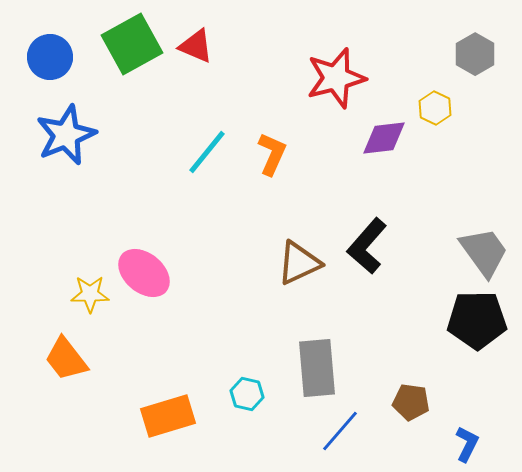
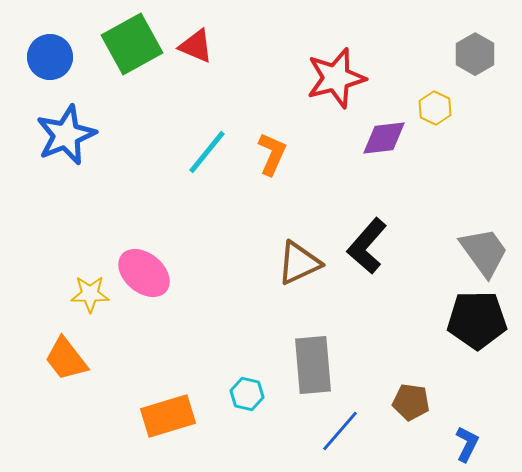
gray rectangle: moved 4 px left, 3 px up
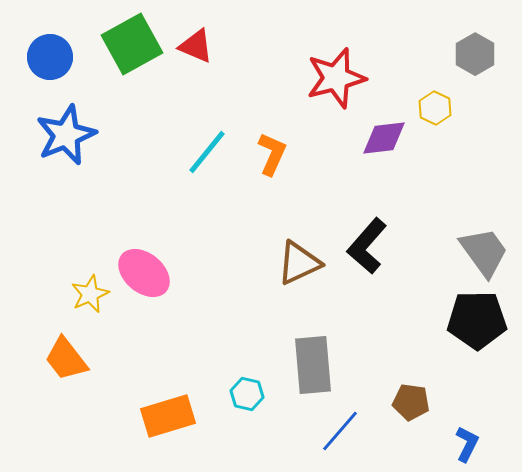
yellow star: rotated 24 degrees counterclockwise
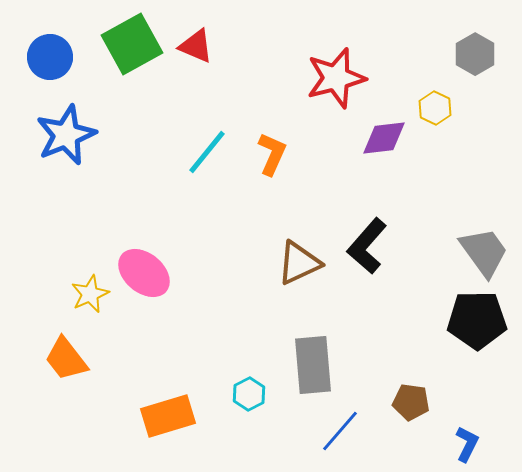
cyan hexagon: moved 2 px right; rotated 20 degrees clockwise
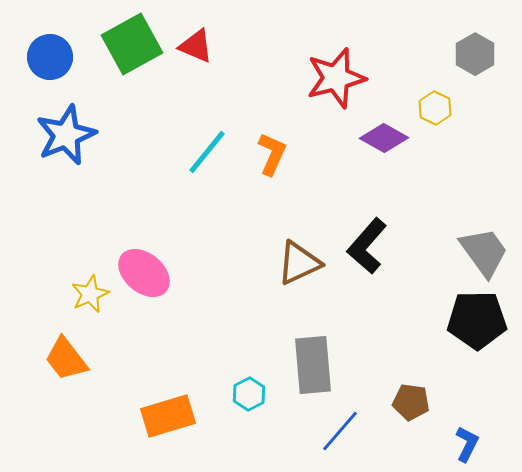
purple diamond: rotated 36 degrees clockwise
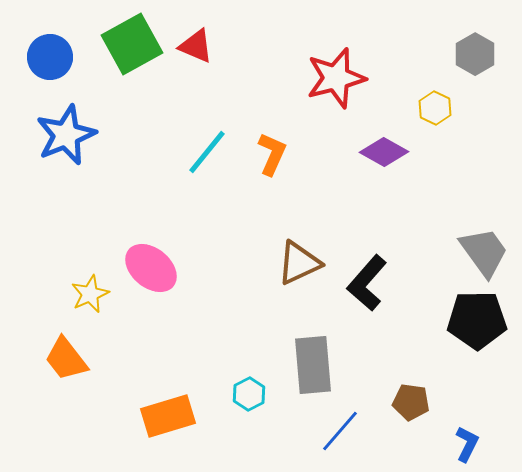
purple diamond: moved 14 px down
black L-shape: moved 37 px down
pink ellipse: moved 7 px right, 5 px up
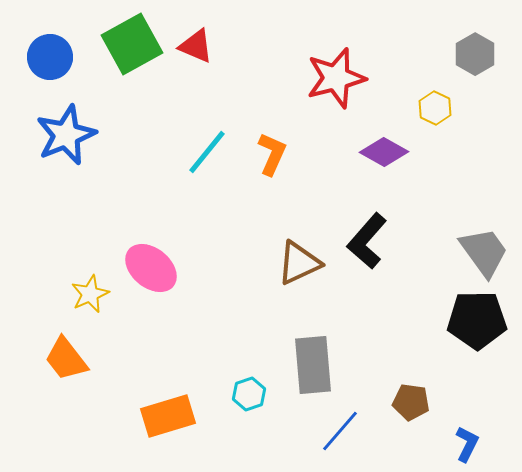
black L-shape: moved 42 px up
cyan hexagon: rotated 8 degrees clockwise
